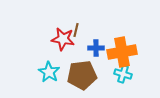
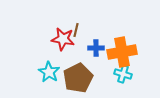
brown pentagon: moved 4 px left, 3 px down; rotated 20 degrees counterclockwise
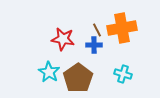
brown line: moved 21 px right; rotated 40 degrees counterclockwise
blue cross: moved 2 px left, 3 px up
orange cross: moved 24 px up
brown pentagon: rotated 8 degrees counterclockwise
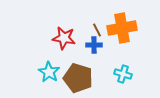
red star: moved 1 px right, 1 px up
brown pentagon: rotated 20 degrees counterclockwise
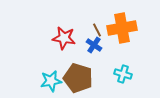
blue cross: rotated 35 degrees clockwise
cyan star: moved 2 px right, 9 px down; rotated 30 degrees clockwise
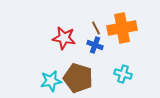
brown line: moved 1 px left, 2 px up
blue cross: moved 1 px right; rotated 14 degrees counterclockwise
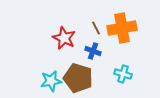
red star: rotated 15 degrees clockwise
blue cross: moved 2 px left, 6 px down
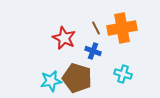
brown pentagon: moved 1 px left
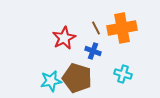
red star: rotated 20 degrees clockwise
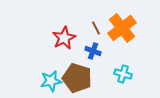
orange cross: rotated 28 degrees counterclockwise
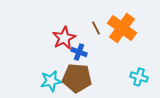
orange cross: rotated 16 degrees counterclockwise
blue cross: moved 14 px left, 1 px down
cyan cross: moved 16 px right, 3 px down
brown pentagon: rotated 12 degrees counterclockwise
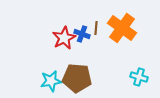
brown line: rotated 32 degrees clockwise
blue cross: moved 3 px right, 18 px up
